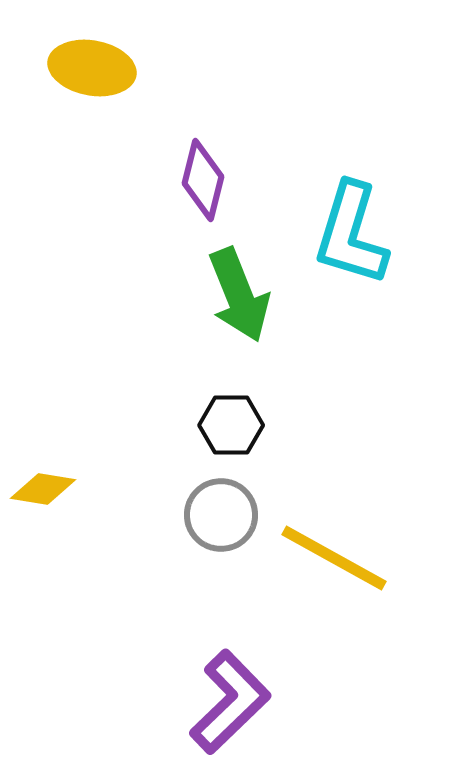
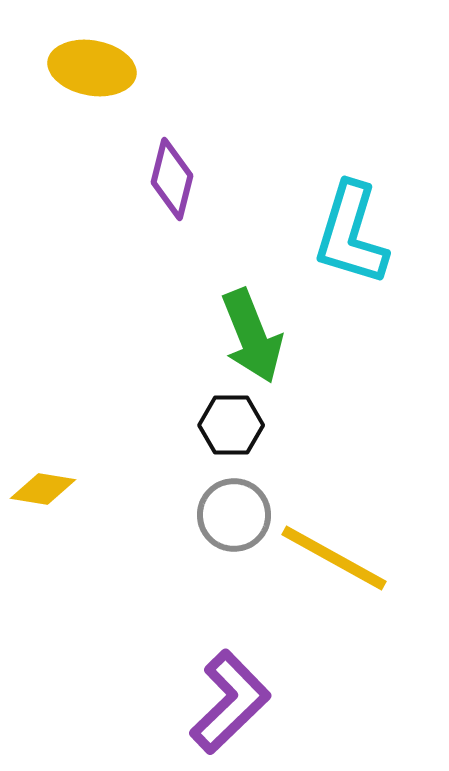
purple diamond: moved 31 px left, 1 px up
green arrow: moved 13 px right, 41 px down
gray circle: moved 13 px right
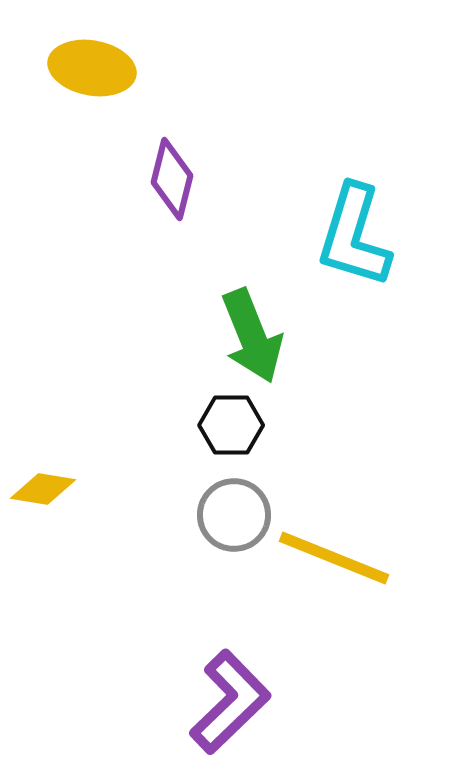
cyan L-shape: moved 3 px right, 2 px down
yellow line: rotated 7 degrees counterclockwise
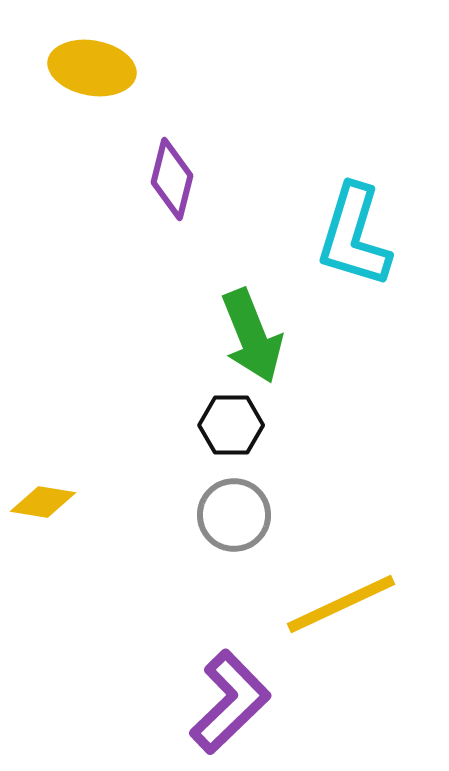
yellow diamond: moved 13 px down
yellow line: moved 7 px right, 46 px down; rotated 47 degrees counterclockwise
